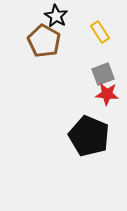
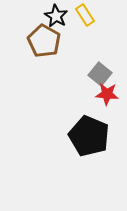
yellow rectangle: moved 15 px left, 17 px up
gray square: moved 3 px left; rotated 30 degrees counterclockwise
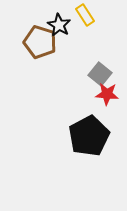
black star: moved 3 px right, 9 px down
brown pentagon: moved 4 px left, 1 px down; rotated 12 degrees counterclockwise
black pentagon: rotated 21 degrees clockwise
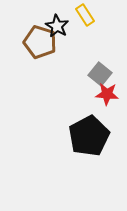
black star: moved 2 px left, 1 px down
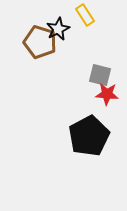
black star: moved 1 px right, 3 px down; rotated 15 degrees clockwise
gray square: moved 1 px down; rotated 25 degrees counterclockwise
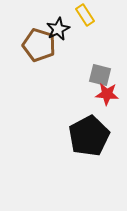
brown pentagon: moved 1 px left, 3 px down
